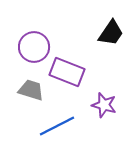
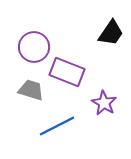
purple star: moved 2 px up; rotated 15 degrees clockwise
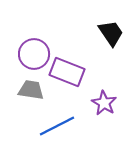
black trapezoid: rotated 68 degrees counterclockwise
purple circle: moved 7 px down
gray trapezoid: rotated 8 degrees counterclockwise
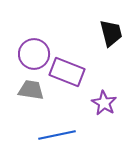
black trapezoid: rotated 20 degrees clockwise
blue line: moved 9 px down; rotated 15 degrees clockwise
